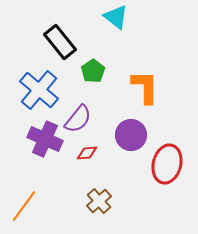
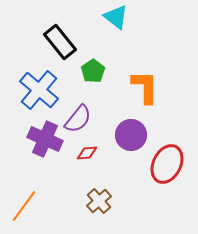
red ellipse: rotated 12 degrees clockwise
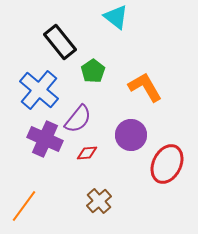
orange L-shape: rotated 30 degrees counterclockwise
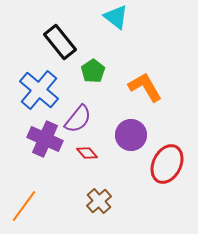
red diamond: rotated 55 degrees clockwise
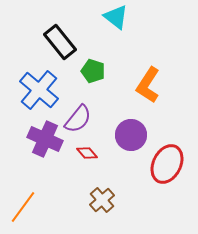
green pentagon: rotated 20 degrees counterclockwise
orange L-shape: moved 3 px right, 2 px up; rotated 117 degrees counterclockwise
brown cross: moved 3 px right, 1 px up
orange line: moved 1 px left, 1 px down
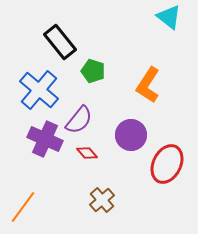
cyan triangle: moved 53 px right
purple semicircle: moved 1 px right, 1 px down
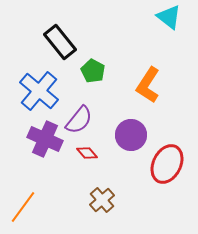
green pentagon: rotated 10 degrees clockwise
blue cross: moved 1 px down
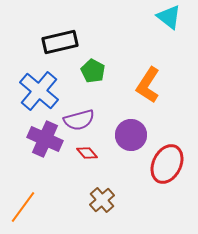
black rectangle: rotated 64 degrees counterclockwise
purple semicircle: rotated 36 degrees clockwise
